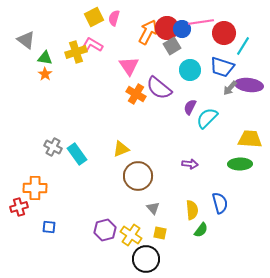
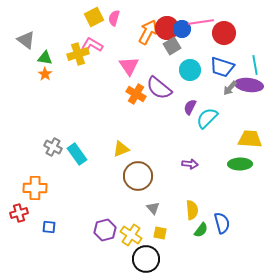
cyan line at (243, 46): moved 12 px right, 19 px down; rotated 42 degrees counterclockwise
yellow cross at (76, 52): moved 2 px right, 2 px down
blue semicircle at (220, 203): moved 2 px right, 20 px down
red cross at (19, 207): moved 6 px down
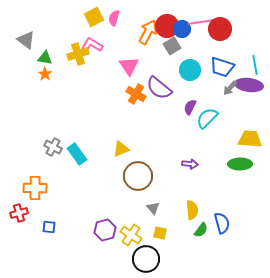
red circle at (167, 28): moved 2 px up
red circle at (224, 33): moved 4 px left, 4 px up
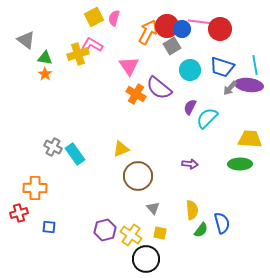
pink line at (201, 22): rotated 15 degrees clockwise
cyan rectangle at (77, 154): moved 2 px left
